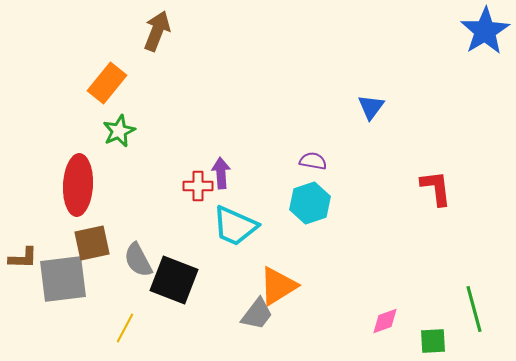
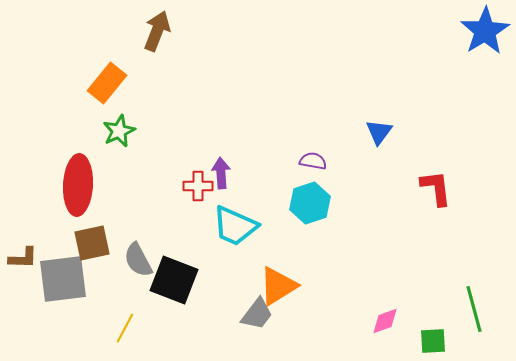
blue triangle: moved 8 px right, 25 px down
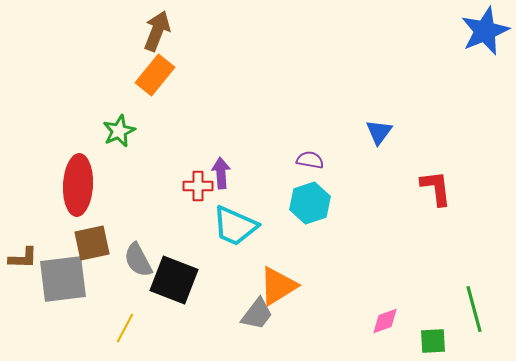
blue star: rotated 9 degrees clockwise
orange rectangle: moved 48 px right, 8 px up
purple semicircle: moved 3 px left, 1 px up
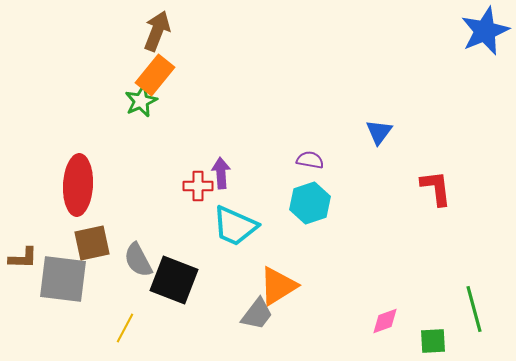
green star: moved 22 px right, 30 px up
gray square: rotated 14 degrees clockwise
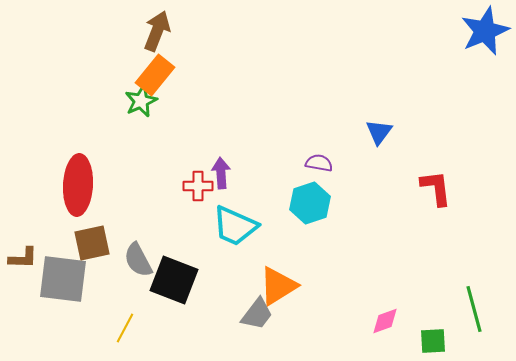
purple semicircle: moved 9 px right, 3 px down
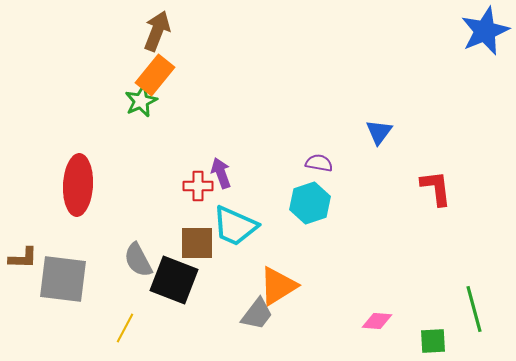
purple arrow: rotated 16 degrees counterclockwise
brown square: moved 105 px right; rotated 12 degrees clockwise
pink diamond: moved 8 px left; rotated 24 degrees clockwise
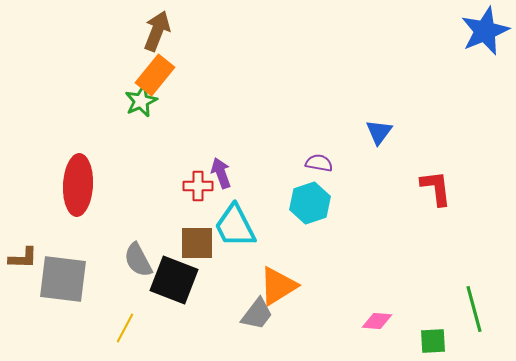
cyan trapezoid: rotated 39 degrees clockwise
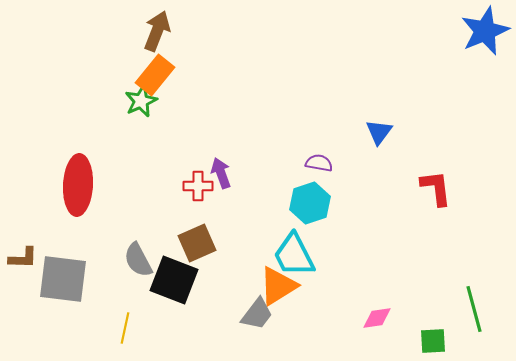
cyan trapezoid: moved 59 px right, 29 px down
brown square: rotated 24 degrees counterclockwise
pink diamond: moved 3 px up; rotated 12 degrees counterclockwise
yellow line: rotated 16 degrees counterclockwise
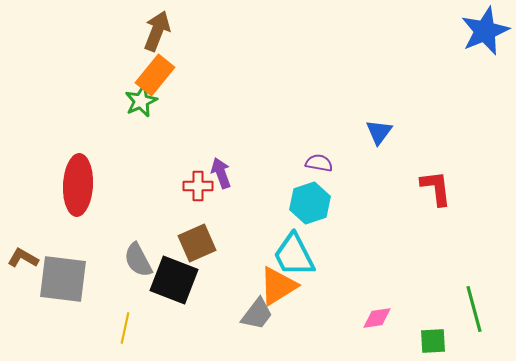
brown L-shape: rotated 152 degrees counterclockwise
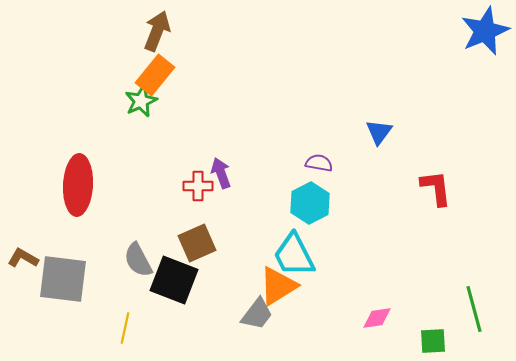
cyan hexagon: rotated 9 degrees counterclockwise
